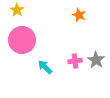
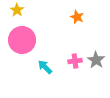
orange star: moved 2 px left, 2 px down
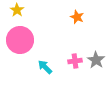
pink circle: moved 2 px left
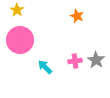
orange star: moved 1 px up
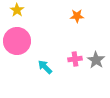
orange star: rotated 24 degrees counterclockwise
pink circle: moved 3 px left, 1 px down
pink cross: moved 2 px up
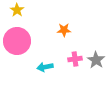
orange star: moved 13 px left, 14 px down
cyan arrow: rotated 56 degrees counterclockwise
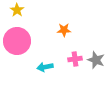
gray star: rotated 12 degrees counterclockwise
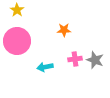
gray star: moved 1 px left
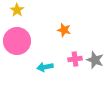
orange star: rotated 16 degrees clockwise
